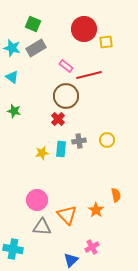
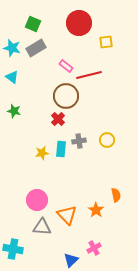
red circle: moved 5 px left, 6 px up
pink cross: moved 2 px right, 1 px down
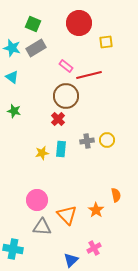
gray cross: moved 8 px right
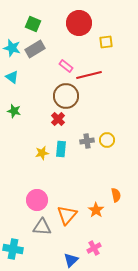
gray rectangle: moved 1 px left, 1 px down
orange triangle: rotated 25 degrees clockwise
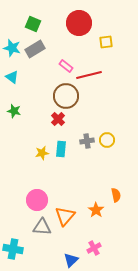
orange triangle: moved 2 px left, 1 px down
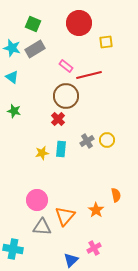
gray cross: rotated 24 degrees counterclockwise
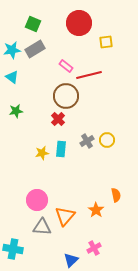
cyan star: moved 2 px down; rotated 24 degrees counterclockwise
green star: moved 2 px right; rotated 24 degrees counterclockwise
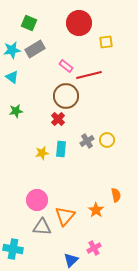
green square: moved 4 px left, 1 px up
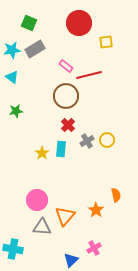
red cross: moved 10 px right, 6 px down
yellow star: rotated 24 degrees counterclockwise
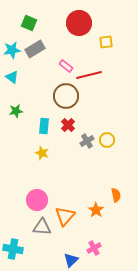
cyan rectangle: moved 17 px left, 23 px up
yellow star: rotated 16 degrees counterclockwise
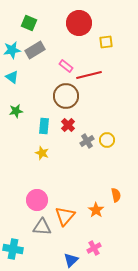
gray rectangle: moved 1 px down
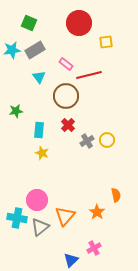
pink rectangle: moved 2 px up
cyan triangle: moved 27 px right; rotated 16 degrees clockwise
cyan rectangle: moved 5 px left, 4 px down
orange star: moved 1 px right, 2 px down
gray triangle: moved 2 px left; rotated 42 degrees counterclockwise
cyan cross: moved 4 px right, 31 px up
